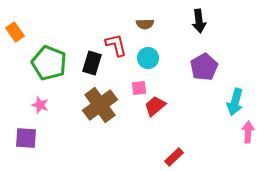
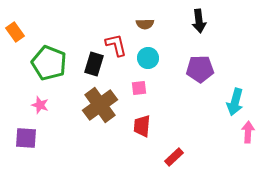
black rectangle: moved 2 px right, 1 px down
purple pentagon: moved 4 px left, 2 px down; rotated 28 degrees clockwise
red trapezoid: moved 13 px left, 20 px down; rotated 45 degrees counterclockwise
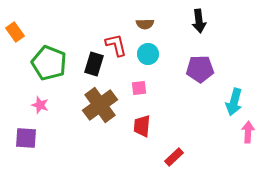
cyan circle: moved 4 px up
cyan arrow: moved 1 px left
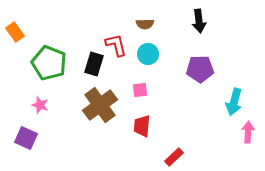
pink square: moved 1 px right, 2 px down
purple square: rotated 20 degrees clockwise
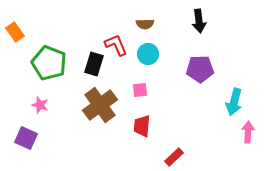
red L-shape: rotated 10 degrees counterclockwise
